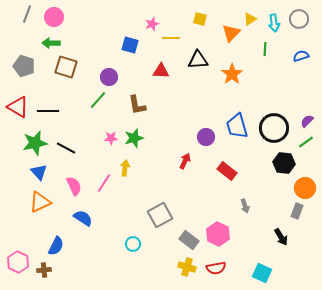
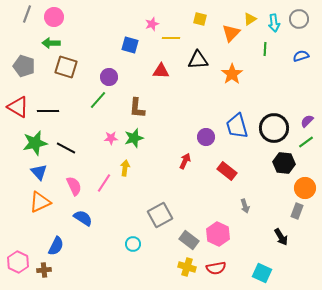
brown L-shape at (137, 105): moved 3 px down; rotated 15 degrees clockwise
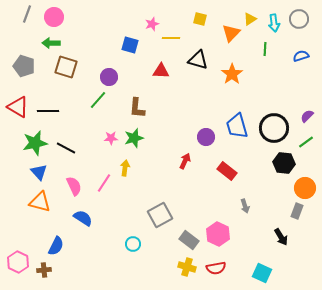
black triangle at (198, 60): rotated 20 degrees clockwise
purple semicircle at (307, 121): moved 5 px up
orange triangle at (40, 202): rotated 40 degrees clockwise
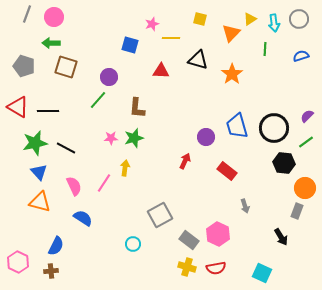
brown cross at (44, 270): moved 7 px right, 1 px down
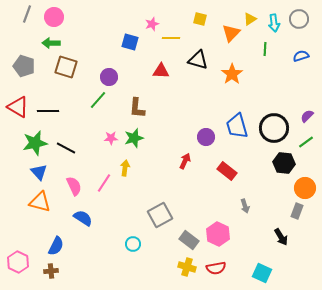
blue square at (130, 45): moved 3 px up
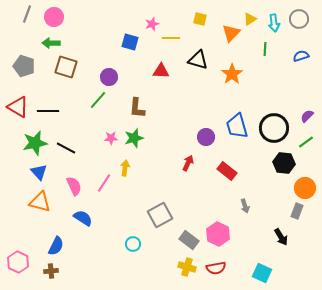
red arrow at (185, 161): moved 3 px right, 2 px down
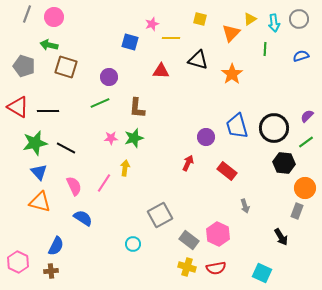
green arrow at (51, 43): moved 2 px left, 2 px down; rotated 12 degrees clockwise
green line at (98, 100): moved 2 px right, 3 px down; rotated 24 degrees clockwise
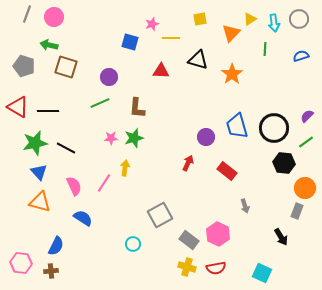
yellow square at (200, 19): rotated 24 degrees counterclockwise
pink hexagon at (18, 262): moved 3 px right, 1 px down; rotated 20 degrees counterclockwise
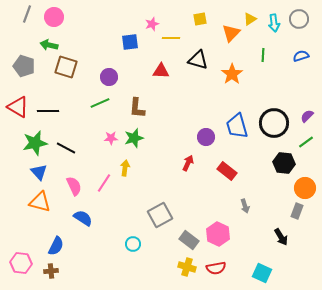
blue square at (130, 42): rotated 24 degrees counterclockwise
green line at (265, 49): moved 2 px left, 6 px down
black circle at (274, 128): moved 5 px up
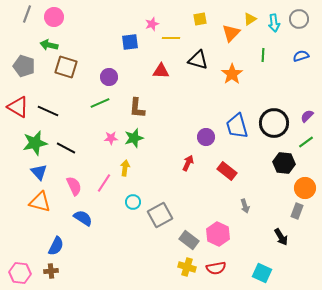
black line at (48, 111): rotated 25 degrees clockwise
cyan circle at (133, 244): moved 42 px up
pink hexagon at (21, 263): moved 1 px left, 10 px down
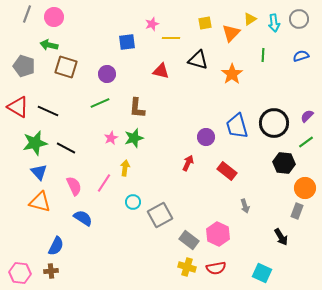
yellow square at (200, 19): moved 5 px right, 4 px down
blue square at (130, 42): moved 3 px left
red triangle at (161, 71): rotated 12 degrees clockwise
purple circle at (109, 77): moved 2 px left, 3 px up
pink star at (111, 138): rotated 24 degrees counterclockwise
